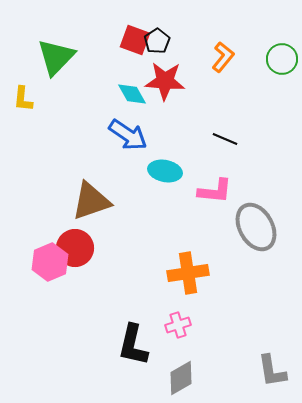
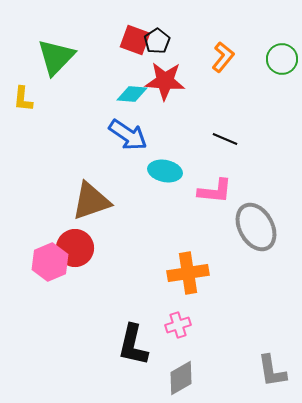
cyan diamond: rotated 56 degrees counterclockwise
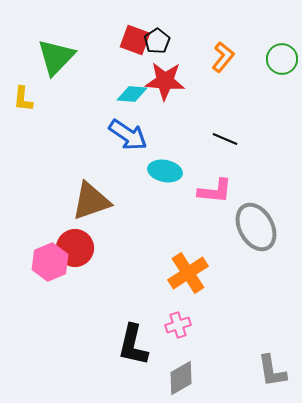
orange cross: rotated 24 degrees counterclockwise
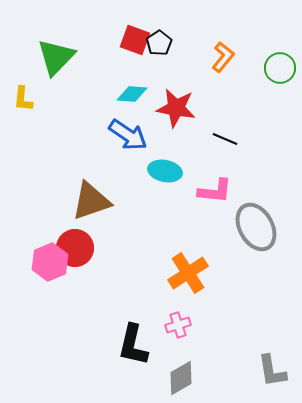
black pentagon: moved 2 px right, 2 px down
green circle: moved 2 px left, 9 px down
red star: moved 11 px right, 27 px down; rotated 6 degrees clockwise
